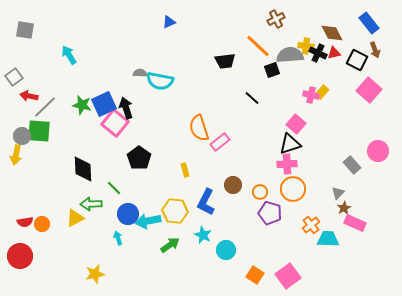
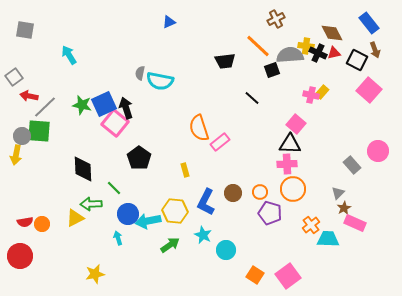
gray semicircle at (140, 73): rotated 80 degrees counterclockwise
black triangle at (290, 144): rotated 20 degrees clockwise
brown circle at (233, 185): moved 8 px down
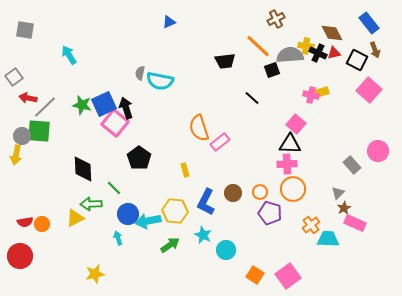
yellow rectangle at (322, 92): rotated 32 degrees clockwise
red arrow at (29, 96): moved 1 px left, 2 px down
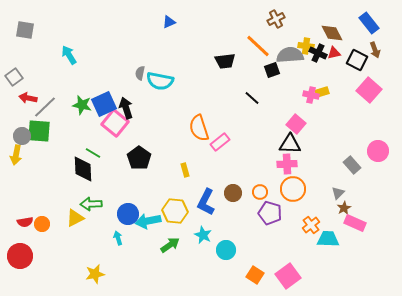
green line at (114, 188): moved 21 px left, 35 px up; rotated 14 degrees counterclockwise
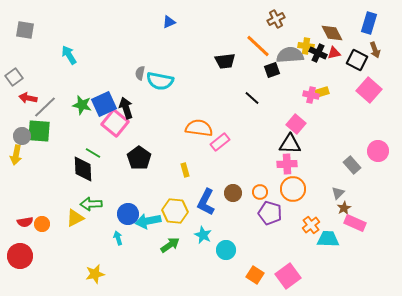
blue rectangle at (369, 23): rotated 55 degrees clockwise
orange semicircle at (199, 128): rotated 116 degrees clockwise
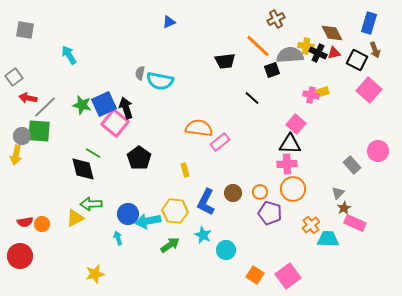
black diamond at (83, 169): rotated 12 degrees counterclockwise
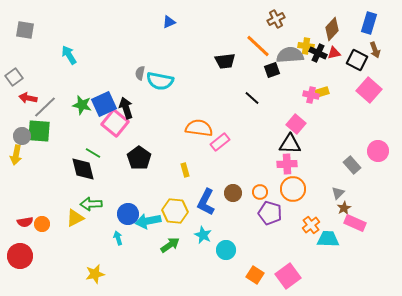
brown diamond at (332, 33): moved 4 px up; rotated 70 degrees clockwise
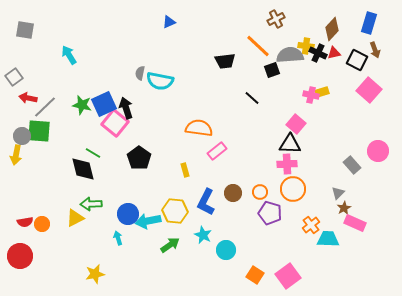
pink rectangle at (220, 142): moved 3 px left, 9 px down
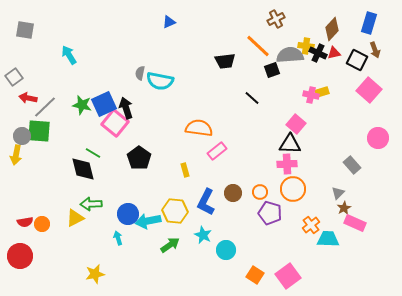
pink circle at (378, 151): moved 13 px up
